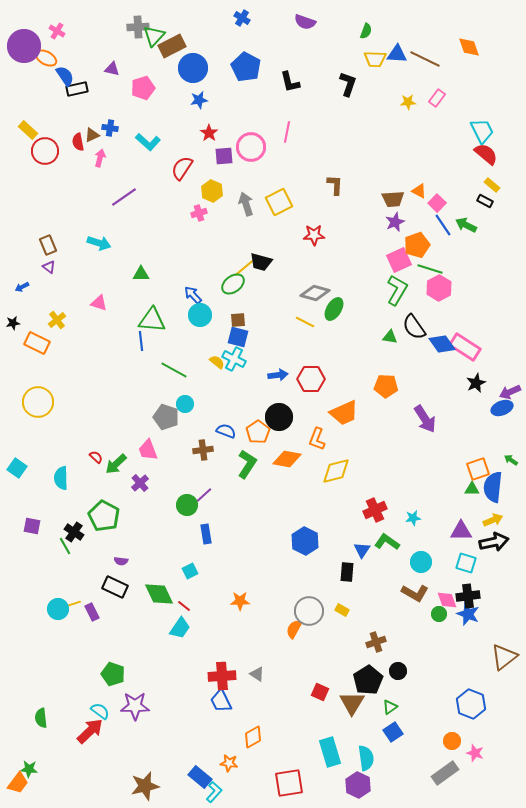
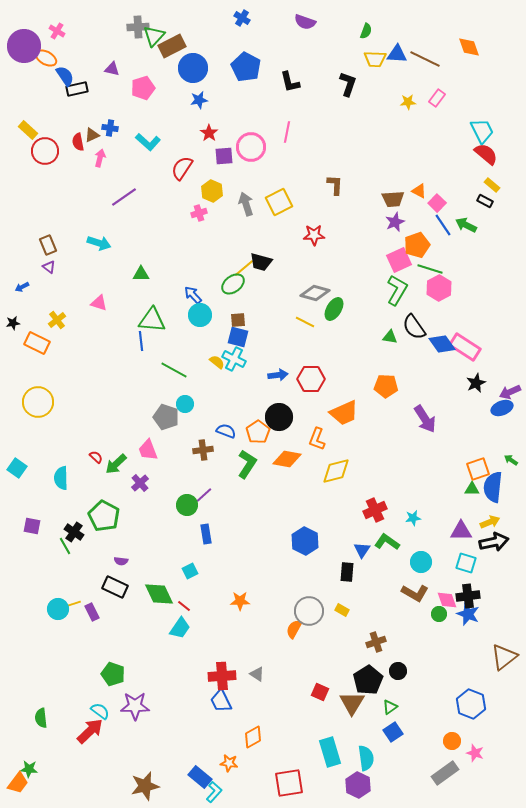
yellow arrow at (493, 520): moved 3 px left, 2 px down
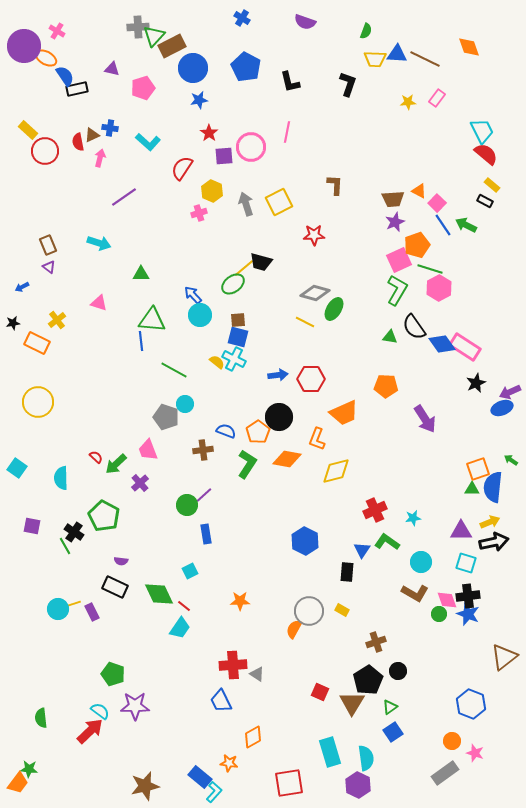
red cross at (222, 676): moved 11 px right, 11 px up
